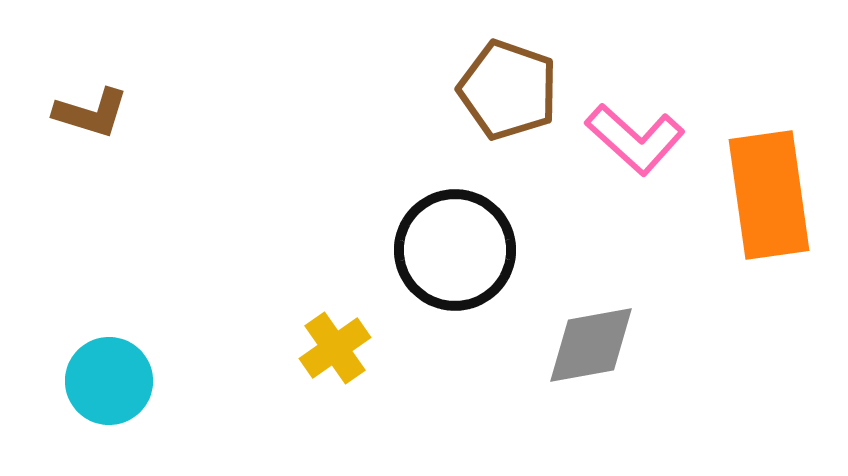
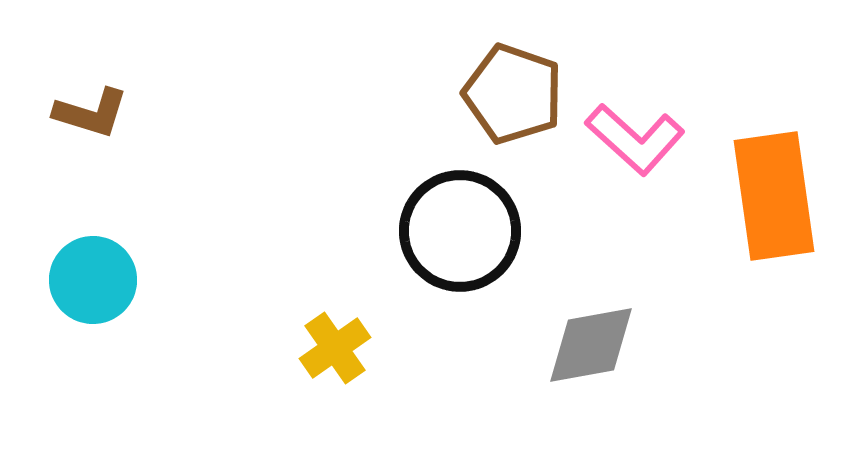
brown pentagon: moved 5 px right, 4 px down
orange rectangle: moved 5 px right, 1 px down
black circle: moved 5 px right, 19 px up
cyan circle: moved 16 px left, 101 px up
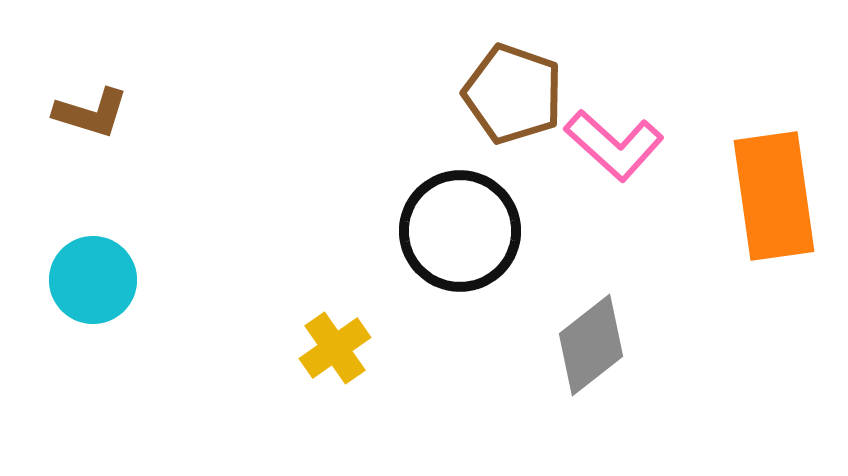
pink L-shape: moved 21 px left, 6 px down
gray diamond: rotated 28 degrees counterclockwise
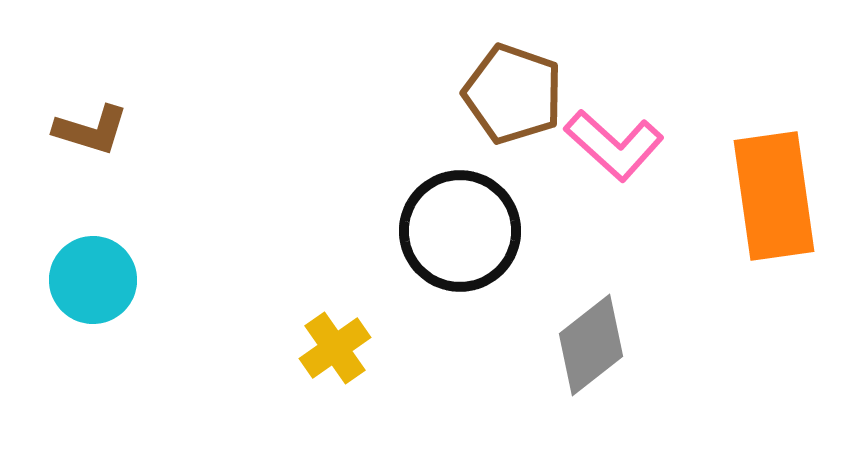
brown L-shape: moved 17 px down
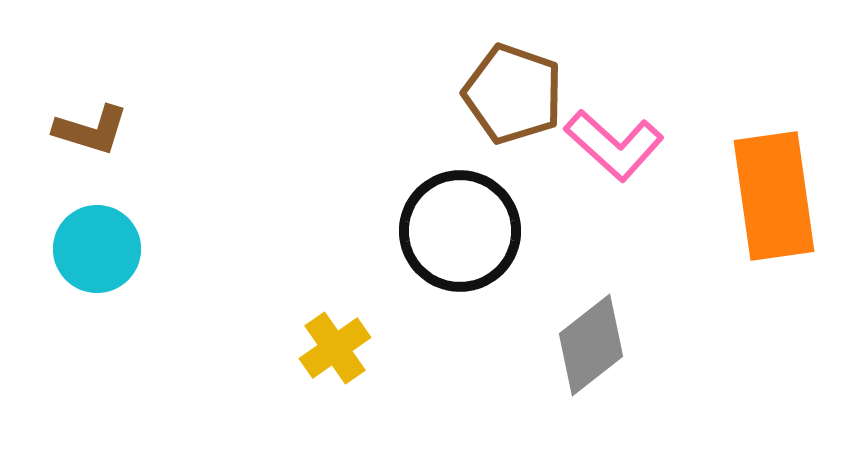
cyan circle: moved 4 px right, 31 px up
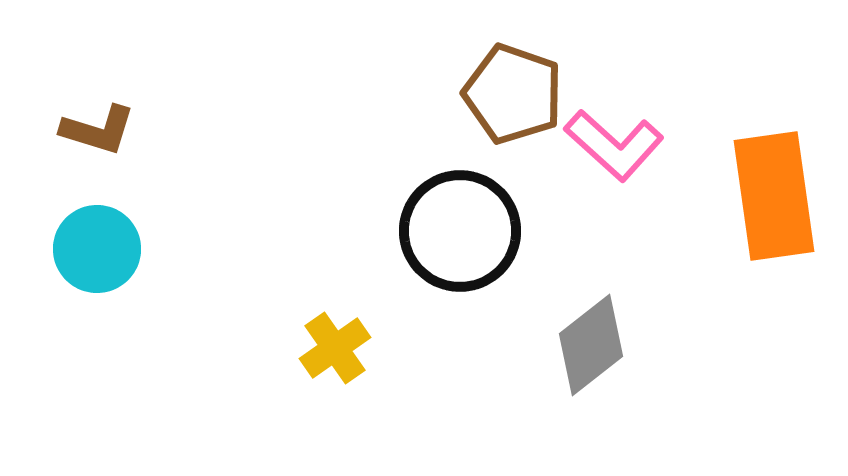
brown L-shape: moved 7 px right
